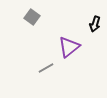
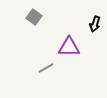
gray square: moved 2 px right
purple triangle: rotated 40 degrees clockwise
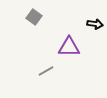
black arrow: rotated 98 degrees counterclockwise
gray line: moved 3 px down
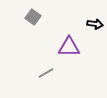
gray square: moved 1 px left
gray line: moved 2 px down
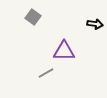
purple triangle: moved 5 px left, 4 px down
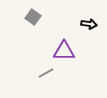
black arrow: moved 6 px left
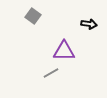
gray square: moved 1 px up
gray line: moved 5 px right
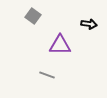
purple triangle: moved 4 px left, 6 px up
gray line: moved 4 px left, 2 px down; rotated 49 degrees clockwise
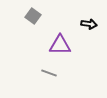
gray line: moved 2 px right, 2 px up
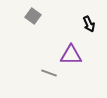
black arrow: rotated 56 degrees clockwise
purple triangle: moved 11 px right, 10 px down
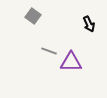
purple triangle: moved 7 px down
gray line: moved 22 px up
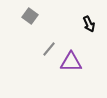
gray square: moved 3 px left
gray line: moved 2 px up; rotated 70 degrees counterclockwise
